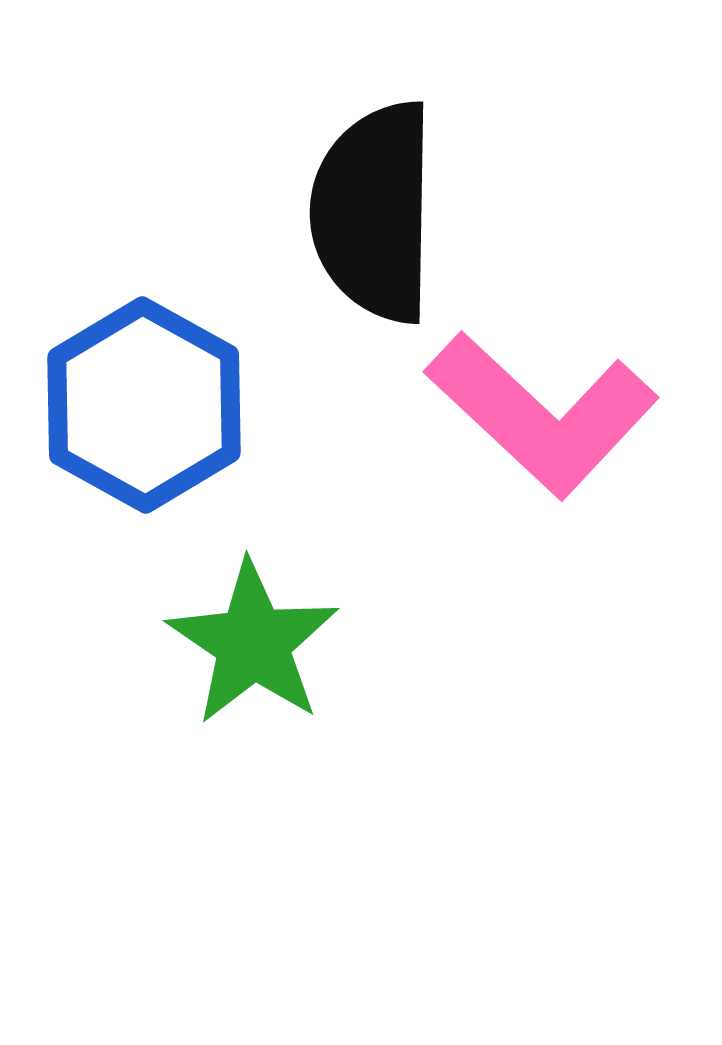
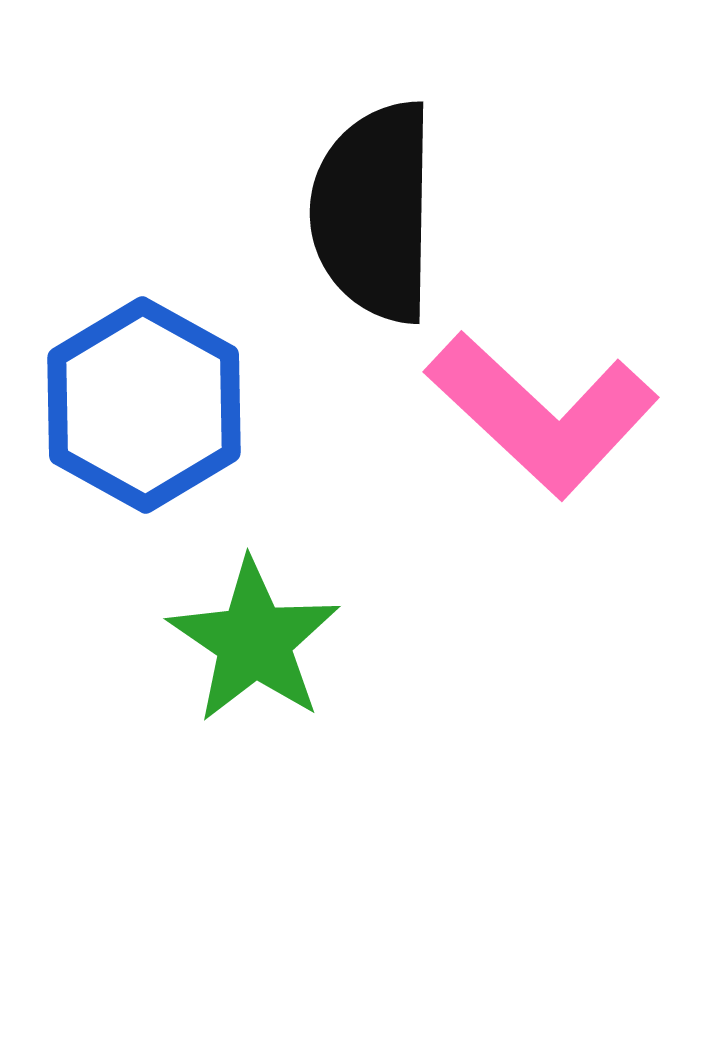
green star: moved 1 px right, 2 px up
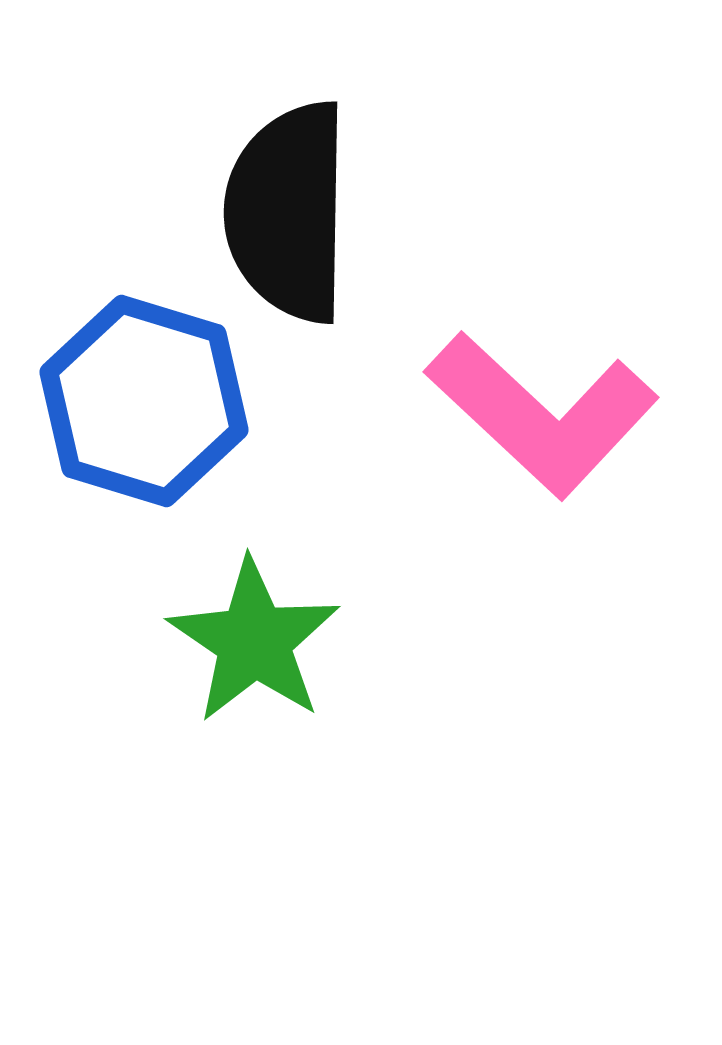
black semicircle: moved 86 px left
blue hexagon: moved 4 px up; rotated 12 degrees counterclockwise
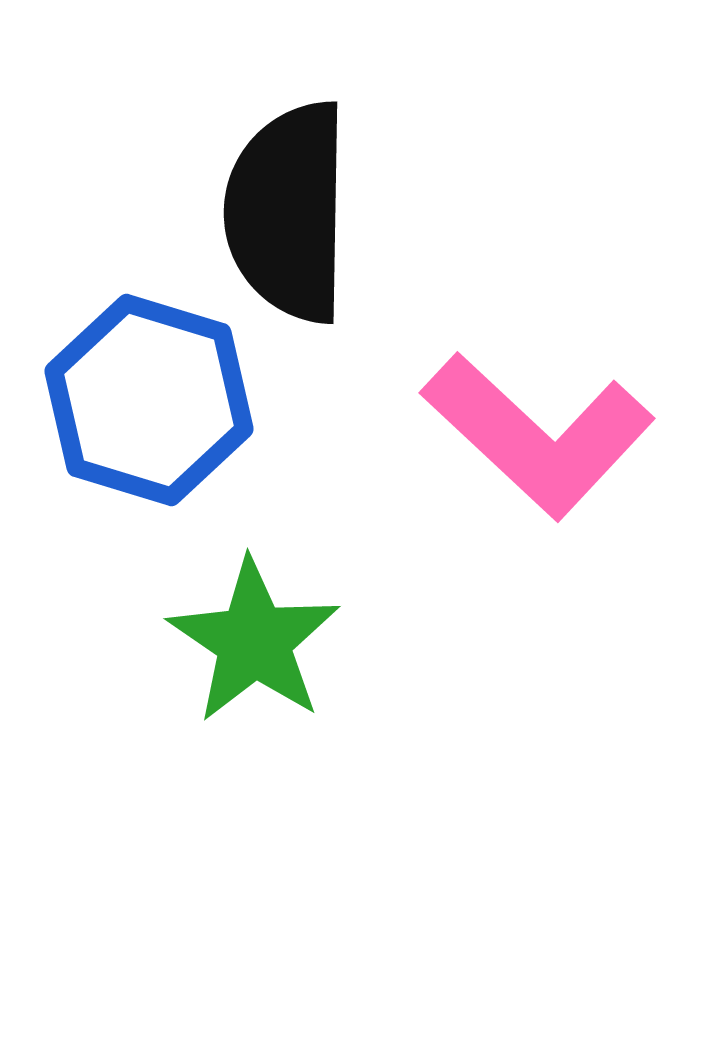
blue hexagon: moved 5 px right, 1 px up
pink L-shape: moved 4 px left, 21 px down
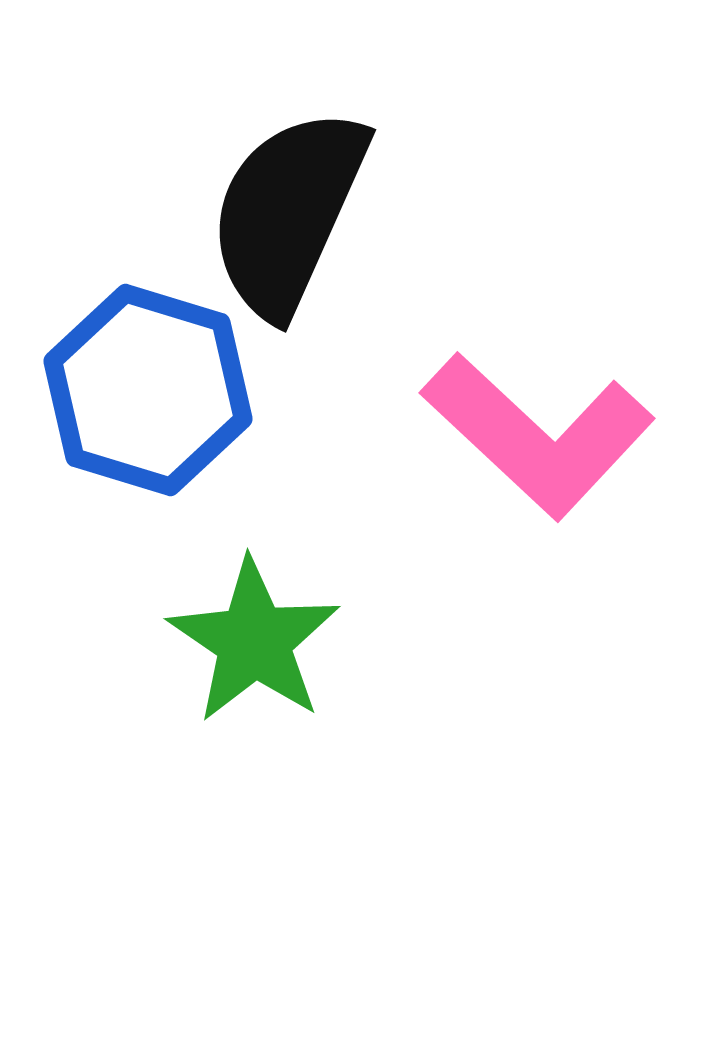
black semicircle: rotated 23 degrees clockwise
blue hexagon: moved 1 px left, 10 px up
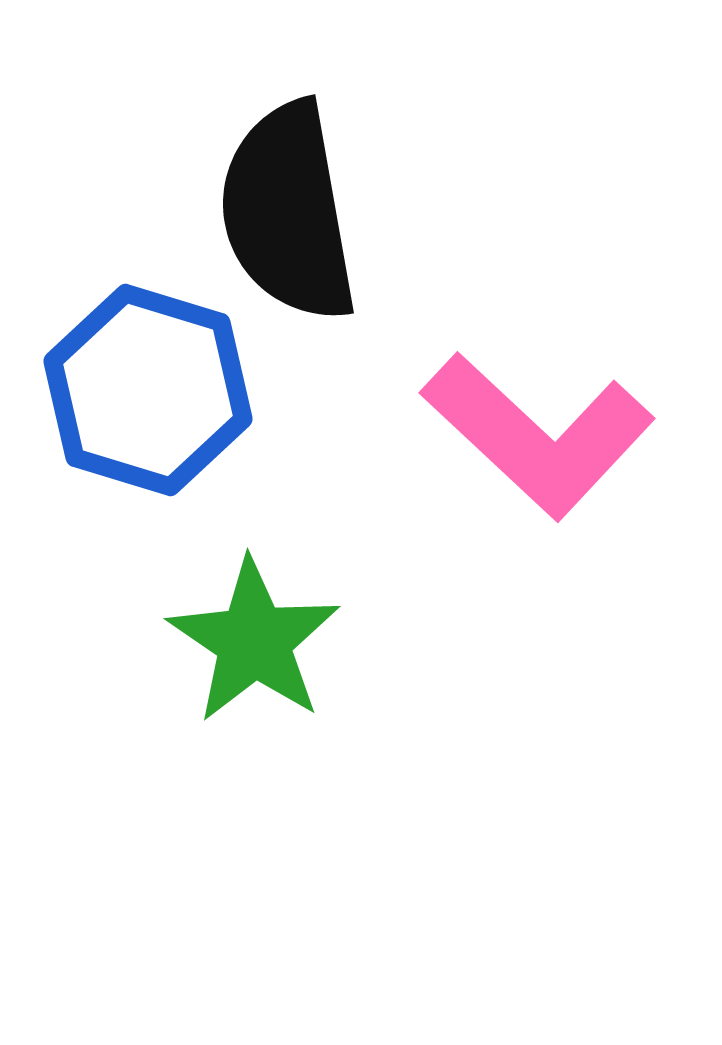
black semicircle: rotated 34 degrees counterclockwise
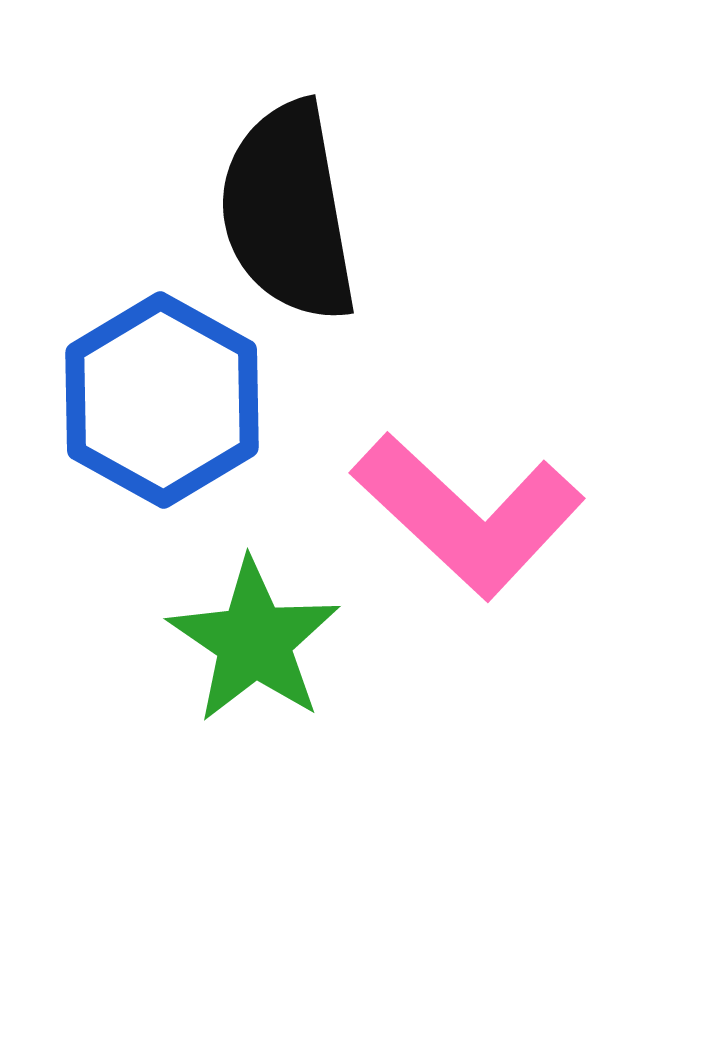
blue hexagon: moved 14 px right, 10 px down; rotated 12 degrees clockwise
pink L-shape: moved 70 px left, 80 px down
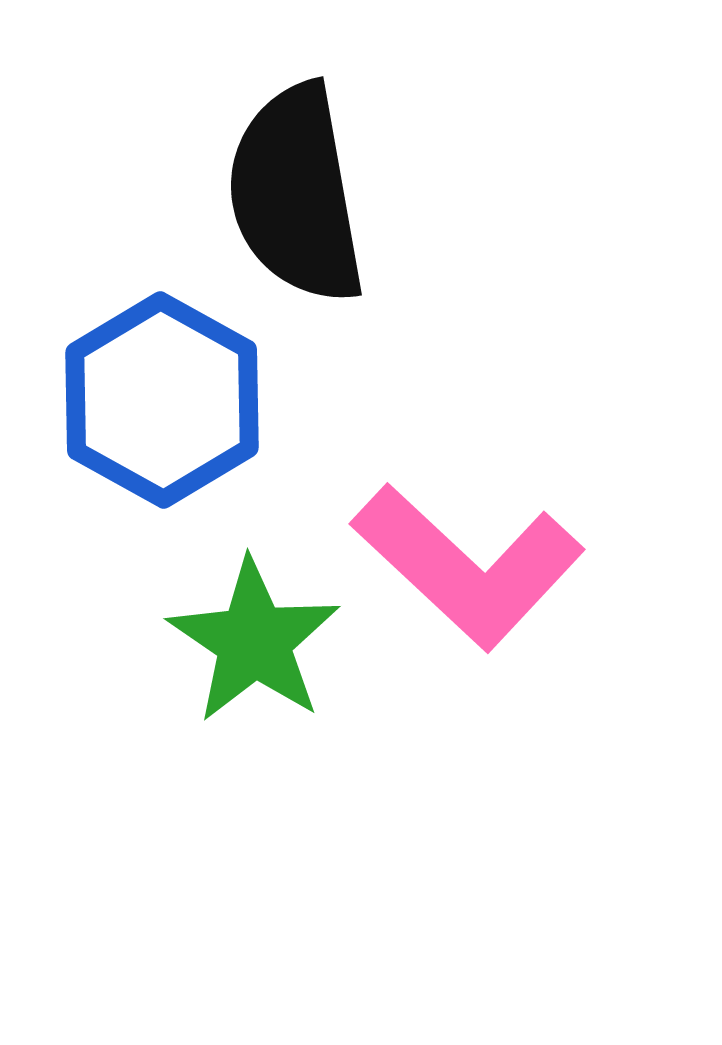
black semicircle: moved 8 px right, 18 px up
pink L-shape: moved 51 px down
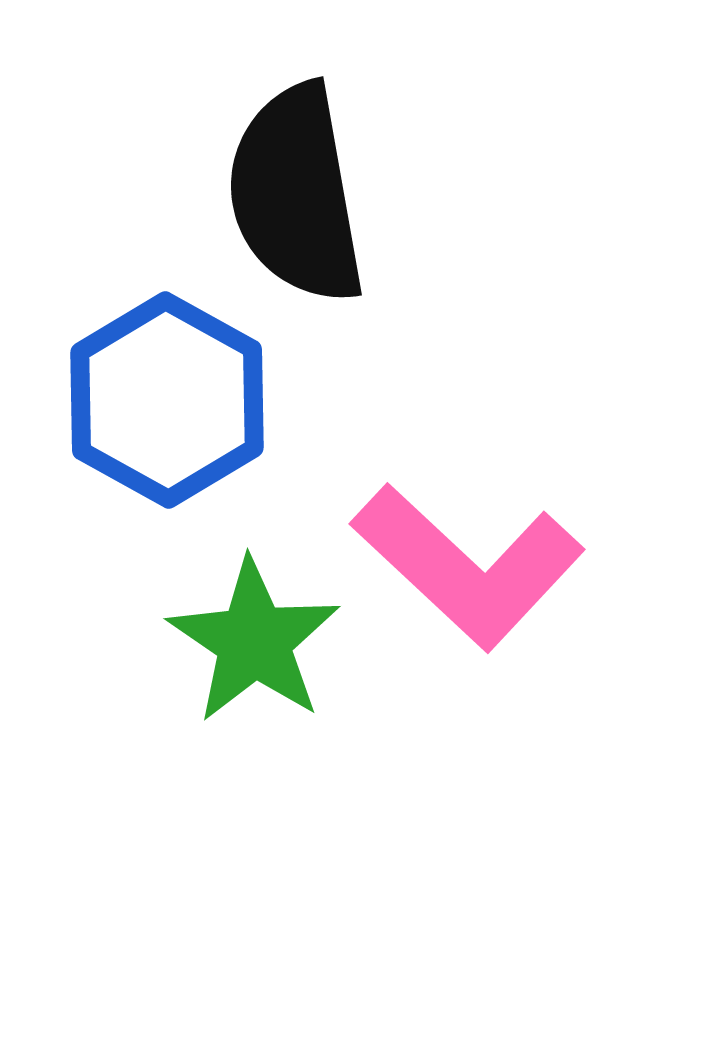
blue hexagon: moved 5 px right
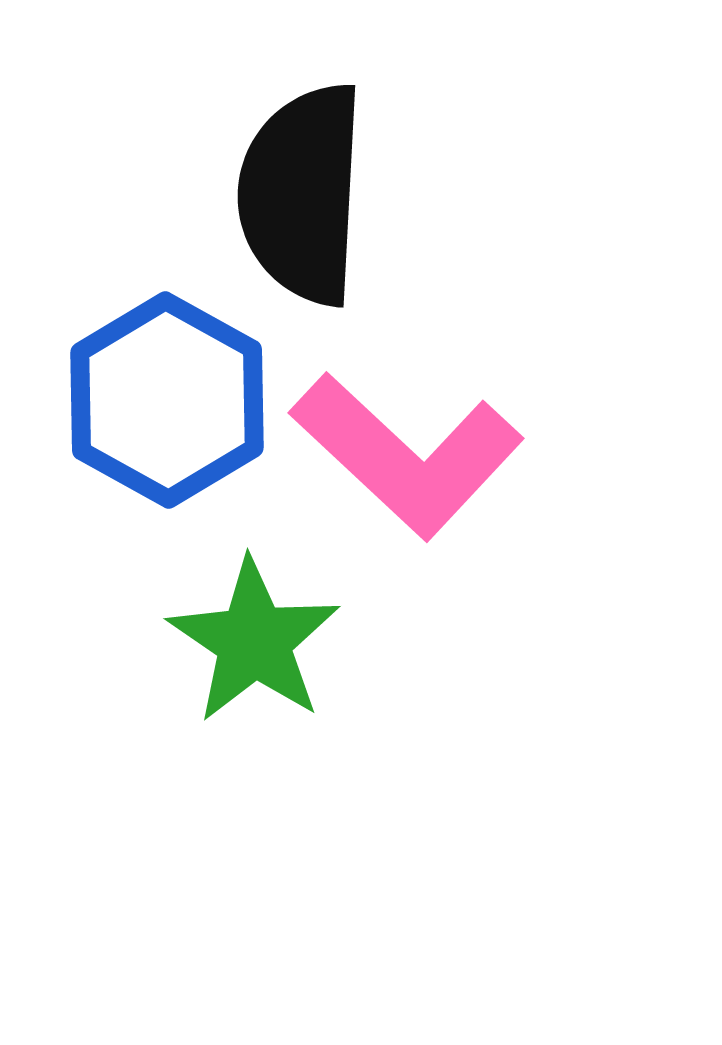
black semicircle: moved 6 px right; rotated 13 degrees clockwise
pink L-shape: moved 61 px left, 111 px up
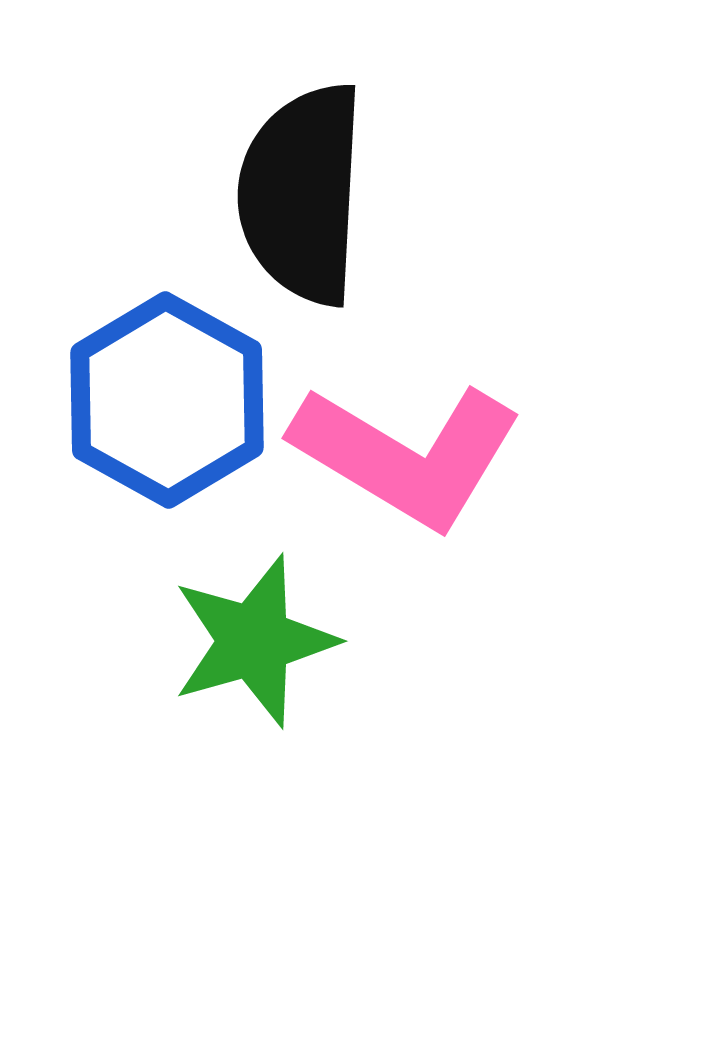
pink L-shape: rotated 12 degrees counterclockwise
green star: rotated 22 degrees clockwise
